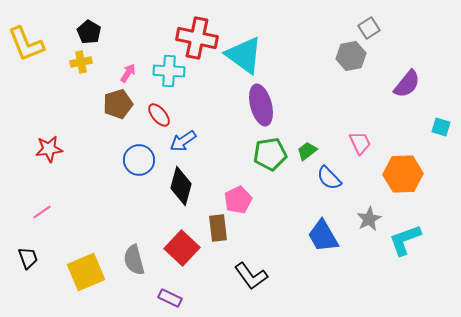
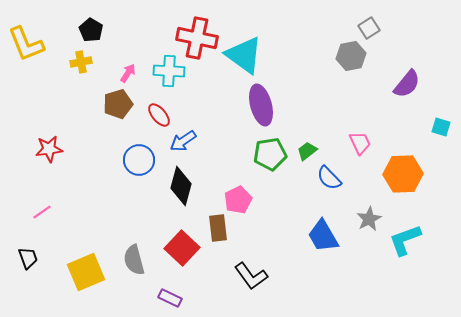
black pentagon: moved 2 px right, 2 px up
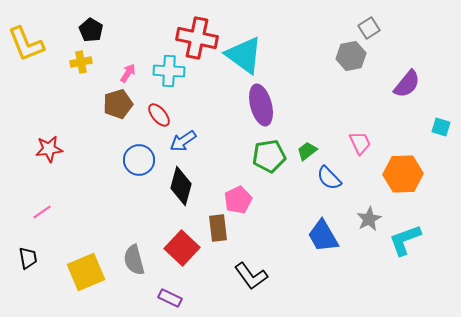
green pentagon: moved 1 px left, 2 px down
black trapezoid: rotated 10 degrees clockwise
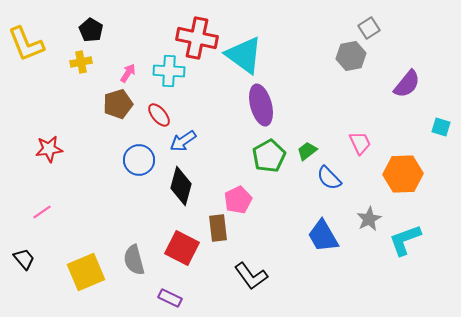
green pentagon: rotated 20 degrees counterclockwise
red square: rotated 16 degrees counterclockwise
black trapezoid: moved 4 px left, 1 px down; rotated 30 degrees counterclockwise
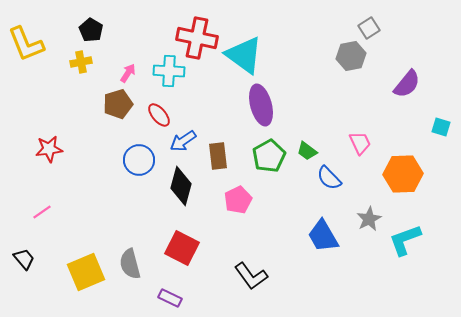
green trapezoid: rotated 105 degrees counterclockwise
brown rectangle: moved 72 px up
gray semicircle: moved 4 px left, 4 px down
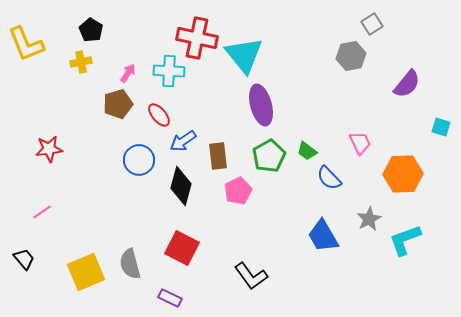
gray square: moved 3 px right, 4 px up
cyan triangle: rotated 15 degrees clockwise
pink pentagon: moved 9 px up
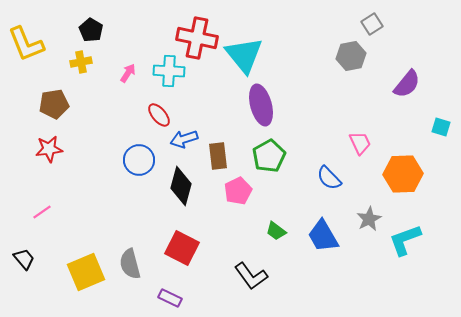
brown pentagon: moved 64 px left; rotated 8 degrees clockwise
blue arrow: moved 1 px right, 2 px up; rotated 16 degrees clockwise
green trapezoid: moved 31 px left, 80 px down
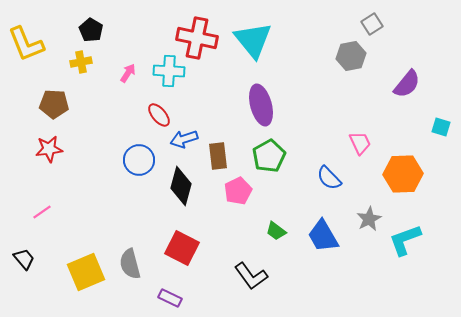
cyan triangle: moved 9 px right, 15 px up
brown pentagon: rotated 12 degrees clockwise
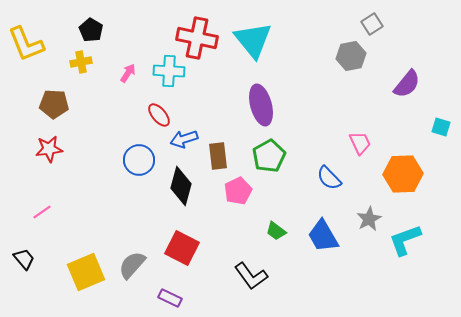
gray semicircle: moved 2 px right, 1 px down; rotated 56 degrees clockwise
